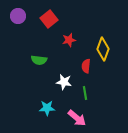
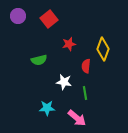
red star: moved 4 px down
green semicircle: rotated 21 degrees counterclockwise
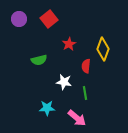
purple circle: moved 1 px right, 3 px down
red star: rotated 16 degrees counterclockwise
